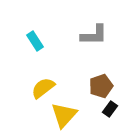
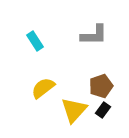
black rectangle: moved 7 px left, 1 px down
yellow triangle: moved 10 px right, 5 px up
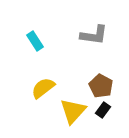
gray L-shape: rotated 8 degrees clockwise
brown pentagon: rotated 25 degrees counterclockwise
yellow triangle: moved 1 px left, 1 px down
